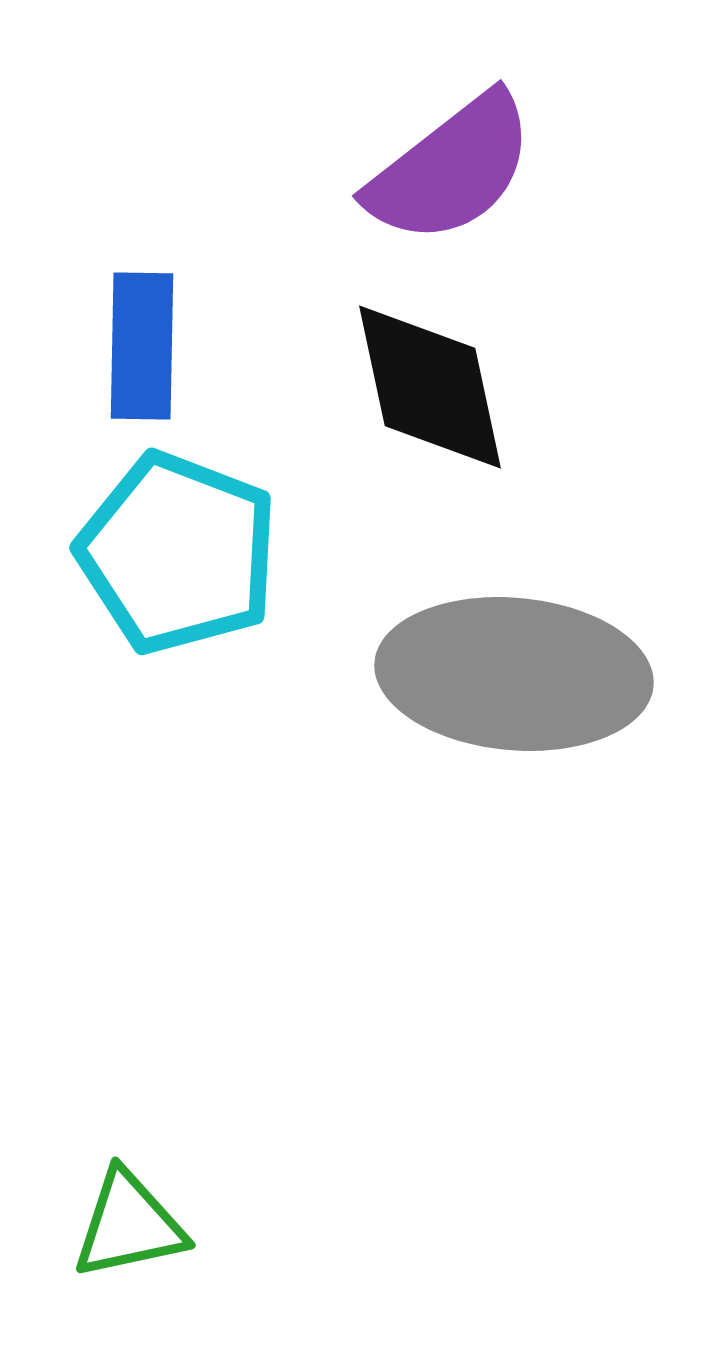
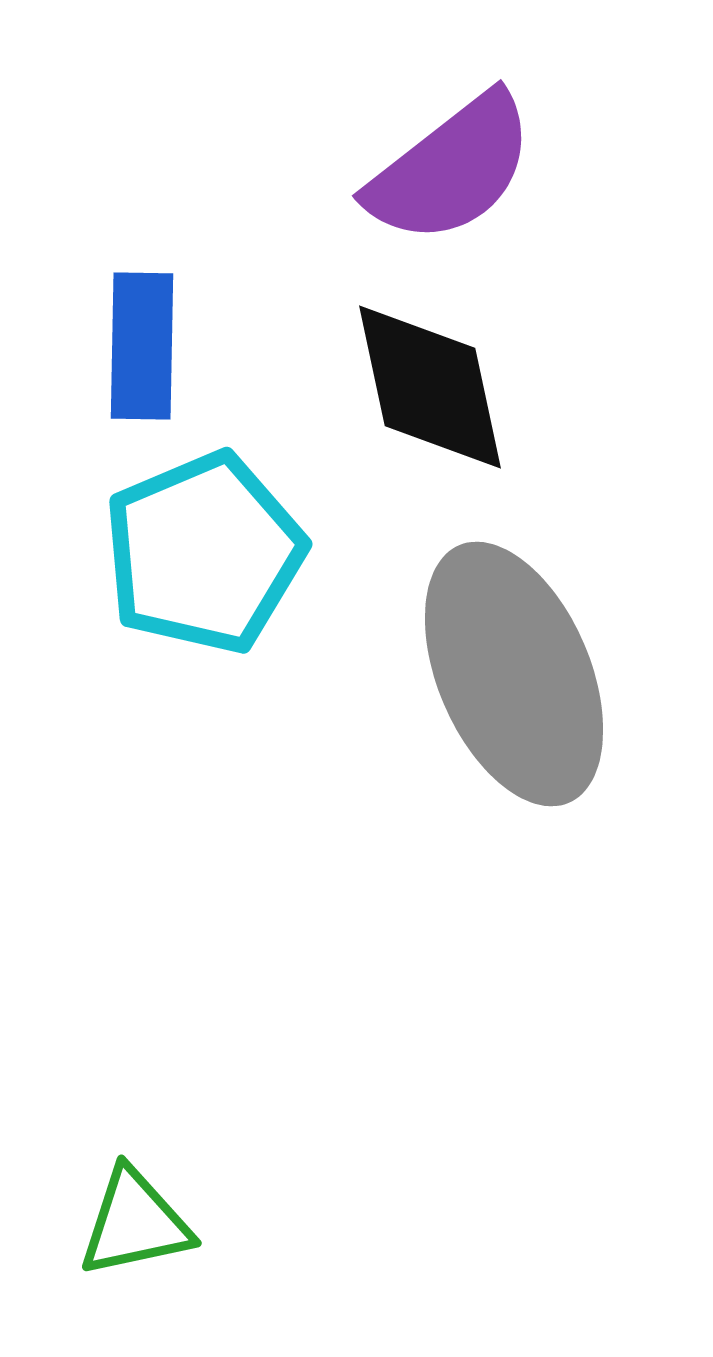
cyan pentagon: moved 26 px right; rotated 28 degrees clockwise
gray ellipse: rotated 62 degrees clockwise
green triangle: moved 6 px right, 2 px up
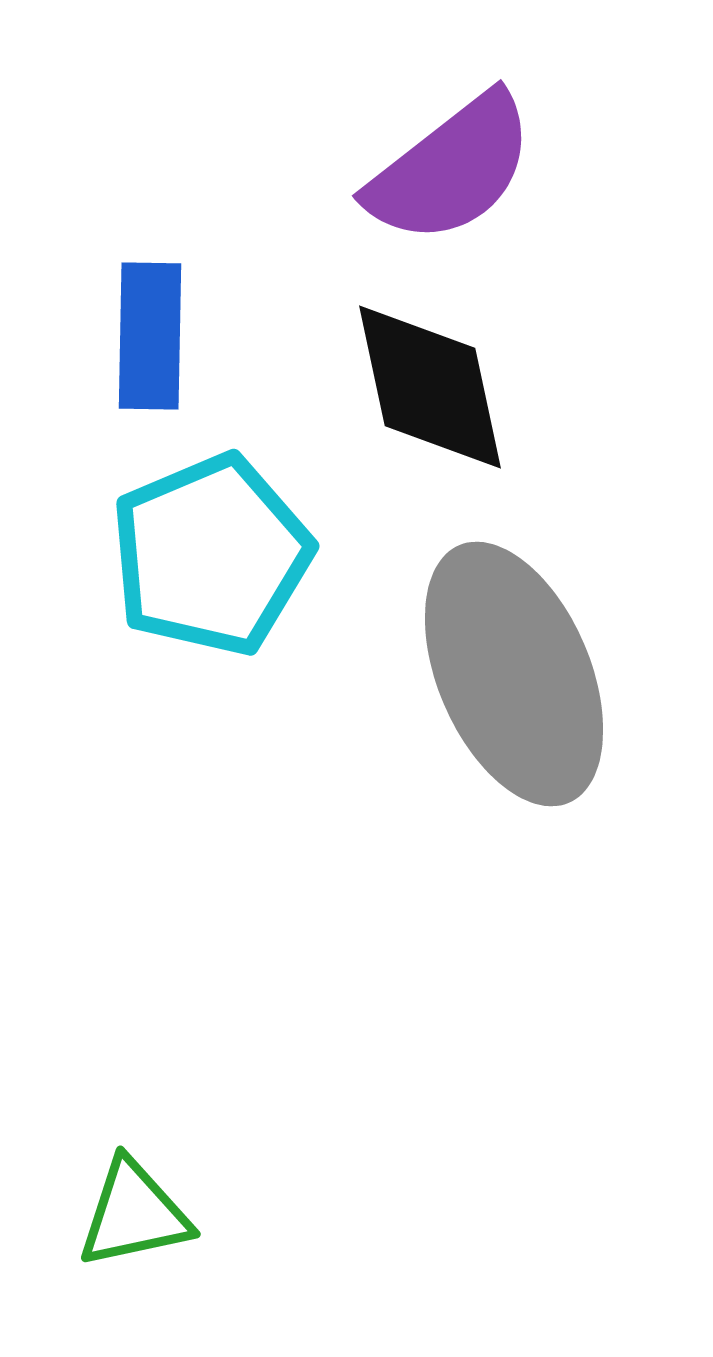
blue rectangle: moved 8 px right, 10 px up
cyan pentagon: moved 7 px right, 2 px down
green triangle: moved 1 px left, 9 px up
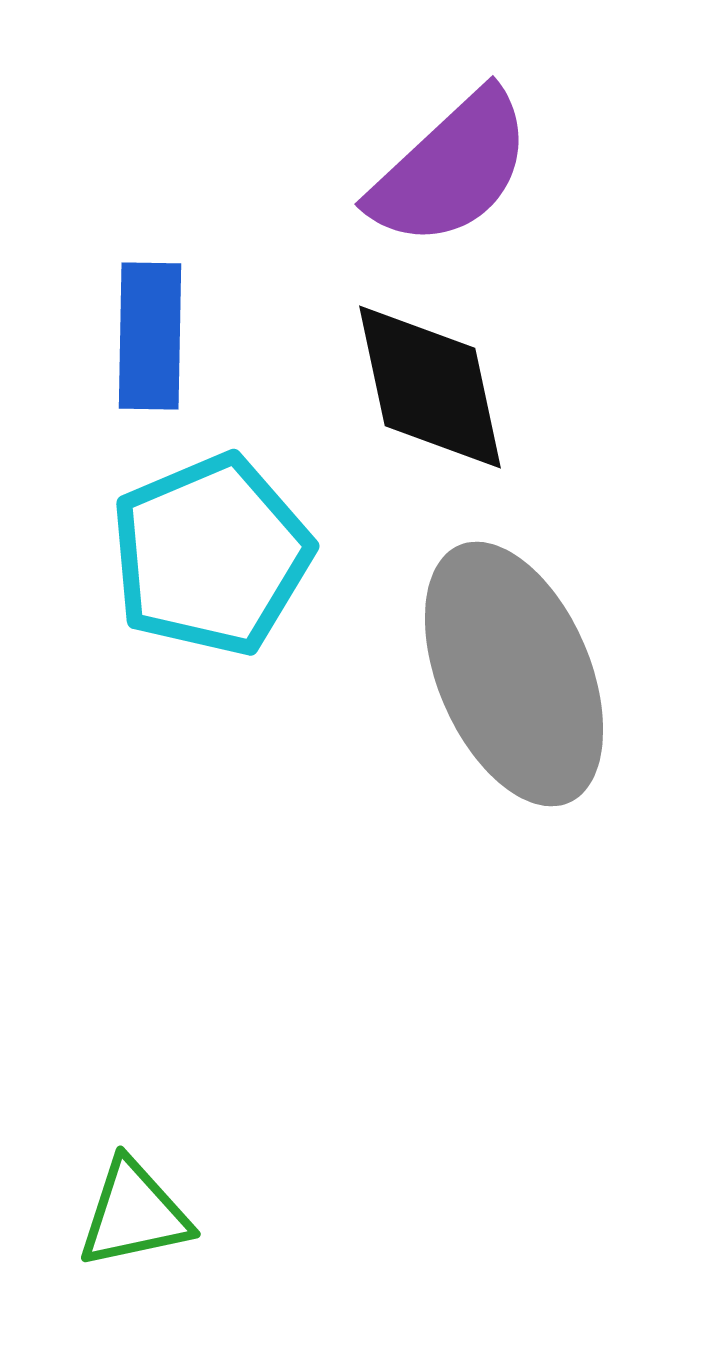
purple semicircle: rotated 5 degrees counterclockwise
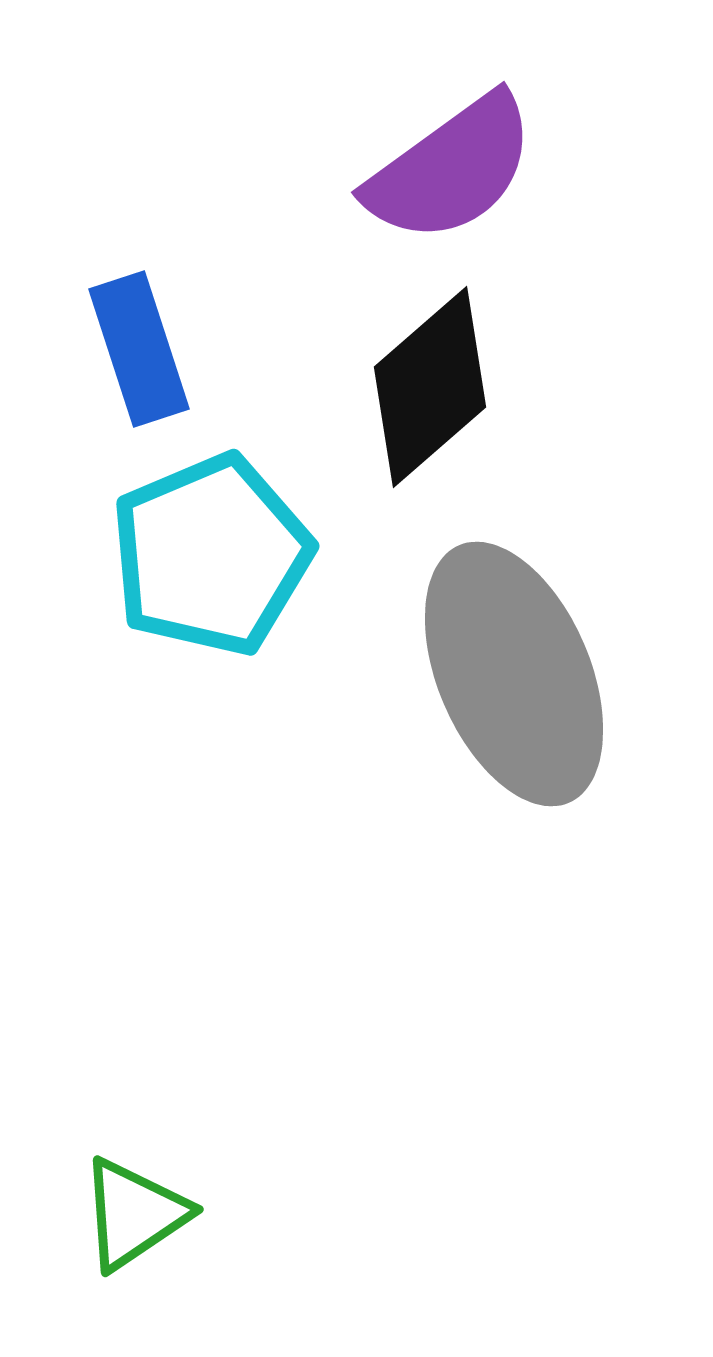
purple semicircle: rotated 7 degrees clockwise
blue rectangle: moved 11 px left, 13 px down; rotated 19 degrees counterclockwise
black diamond: rotated 61 degrees clockwise
green triangle: rotated 22 degrees counterclockwise
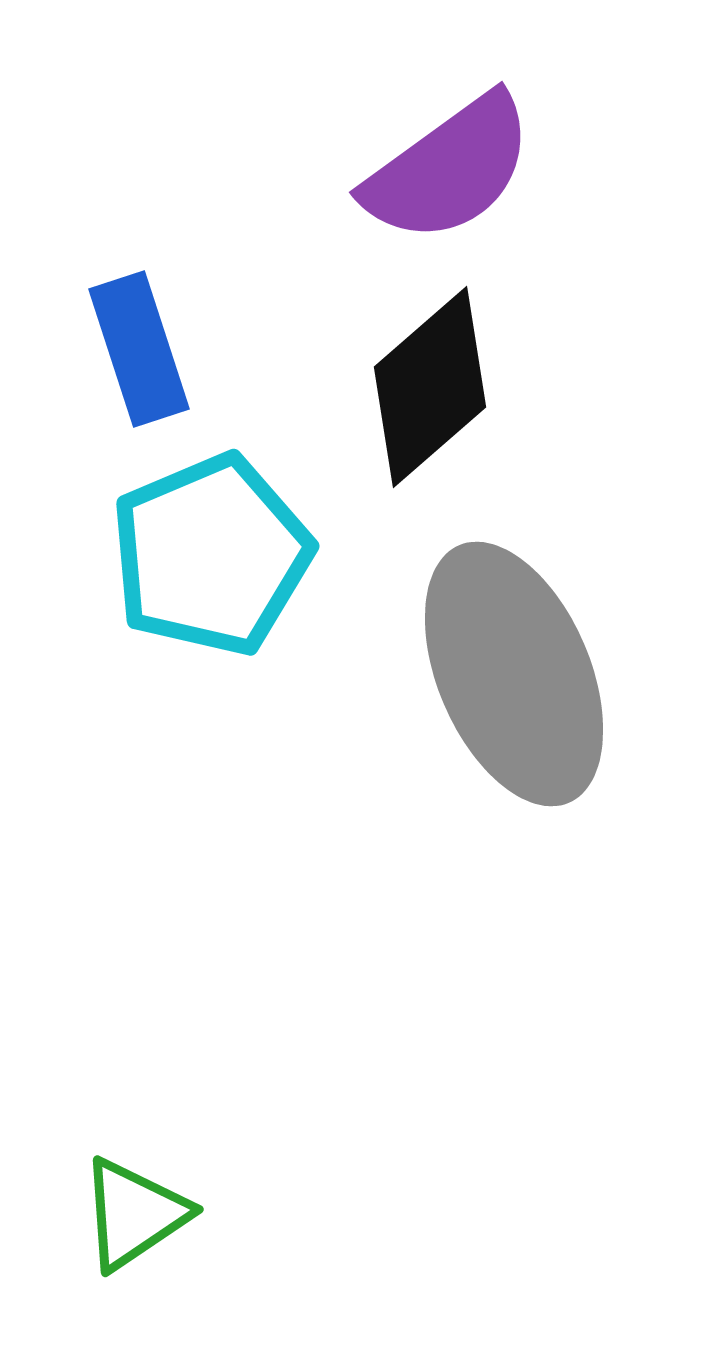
purple semicircle: moved 2 px left
